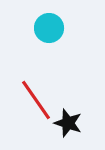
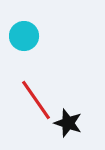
cyan circle: moved 25 px left, 8 px down
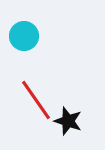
black star: moved 2 px up
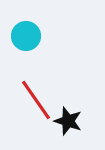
cyan circle: moved 2 px right
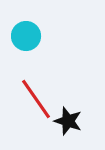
red line: moved 1 px up
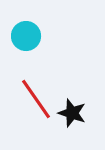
black star: moved 4 px right, 8 px up
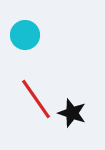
cyan circle: moved 1 px left, 1 px up
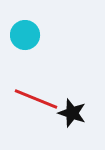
red line: rotated 33 degrees counterclockwise
